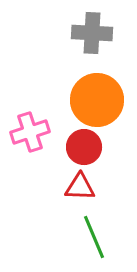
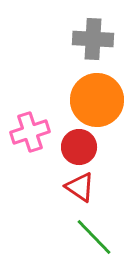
gray cross: moved 1 px right, 6 px down
red circle: moved 5 px left
red triangle: rotated 32 degrees clockwise
green line: rotated 21 degrees counterclockwise
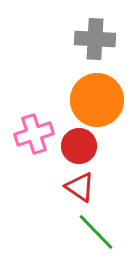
gray cross: moved 2 px right
pink cross: moved 4 px right, 2 px down
red circle: moved 1 px up
green line: moved 2 px right, 5 px up
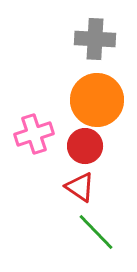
red circle: moved 6 px right
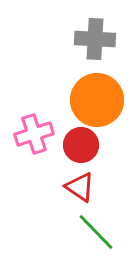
red circle: moved 4 px left, 1 px up
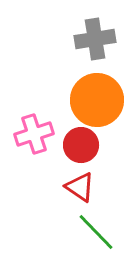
gray cross: rotated 12 degrees counterclockwise
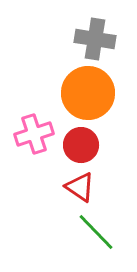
gray cross: rotated 18 degrees clockwise
orange circle: moved 9 px left, 7 px up
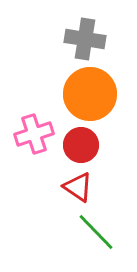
gray cross: moved 10 px left
orange circle: moved 2 px right, 1 px down
red triangle: moved 2 px left
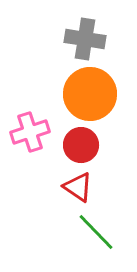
pink cross: moved 4 px left, 2 px up
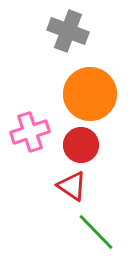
gray cross: moved 17 px left, 8 px up; rotated 12 degrees clockwise
red triangle: moved 6 px left, 1 px up
